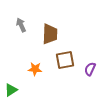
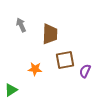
purple semicircle: moved 5 px left, 2 px down
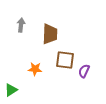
gray arrow: rotated 32 degrees clockwise
brown square: rotated 18 degrees clockwise
purple semicircle: moved 1 px left
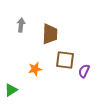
orange star: rotated 16 degrees counterclockwise
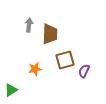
gray arrow: moved 8 px right
brown square: rotated 24 degrees counterclockwise
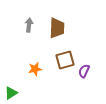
brown trapezoid: moved 7 px right, 6 px up
green triangle: moved 3 px down
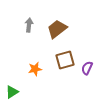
brown trapezoid: moved 1 px down; rotated 130 degrees counterclockwise
purple semicircle: moved 3 px right, 3 px up
green triangle: moved 1 px right, 1 px up
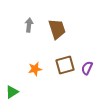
brown trapezoid: rotated 110 degrees clockwise
brown square: moved 5 px down
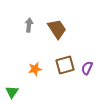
brown trapezoid: rotated 15 degrees counterclockwise
green triangle: rotated 24 degrees counterclockwise
